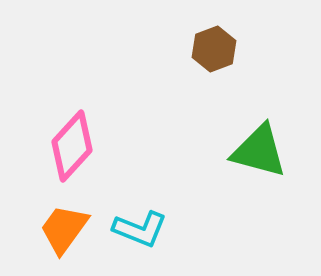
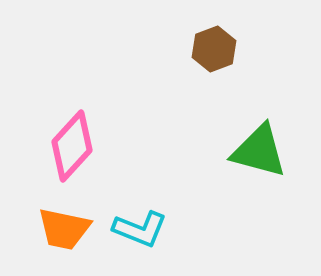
orange trapezoid: rotated 114 degrees counterclockwise
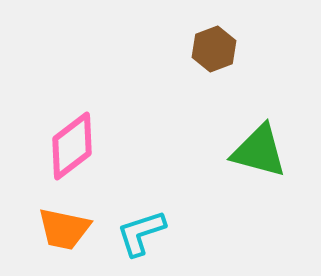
pink diamond: rotated 10 degrees clockwise
cyan L-shape: moved 1 px right, 4 px down; rotated 140 degrees clockwise
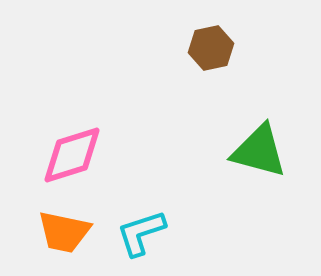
brown hexagon: moved 3 px left, 1 px up; rotated 9 degrees clockwise
pink diamond: moved 9 px down; rotated 20 degrees clockwise
orange trapezoid: moved 3 px down
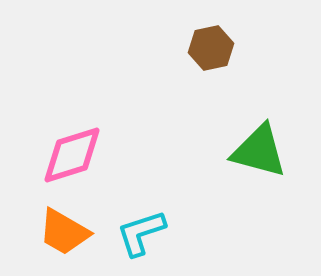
orange trapezoid: rotated 18 degrees clockwise
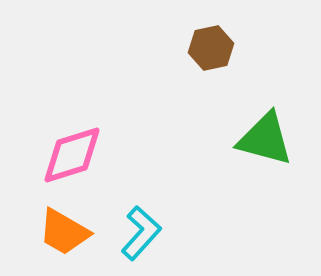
green triangle: moved 6 px right, 12 px up
cyan L-shape: rotated 150 degrees clockwise
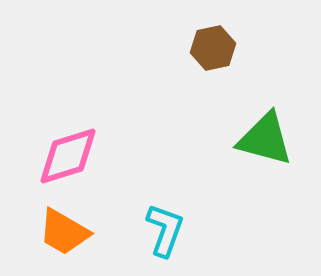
brown hexagon: moved 2 px right
pink diamond: moved 4 px left, 1 px down
cyan L-shape: moved 24 px right, 3 px up; rotated 22 degrees counterclockwise
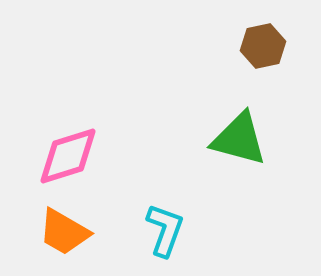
brown hexagon: moved 50 px right, 2 px up
green triangle: moved 26 px left
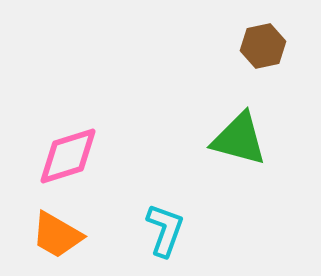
orange trapezoid: moved 7 px left, 3 px down
